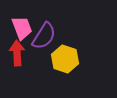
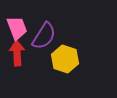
pink trapezoid: moved 5 px left
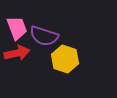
purple semicircle: rotated 76 degrees clockwise
red arrow: rotated 80 degrees clockwise
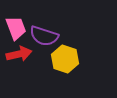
pink trapezoid: moved 1 px left
red arrow: moved 2 px right, 1 px down
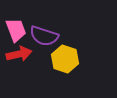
pink trapezoid: moved 2 px down
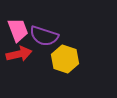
pink trapezoid: moved 2 px right
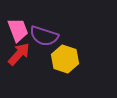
red arrow: rotated 35 degrees counterclockwise
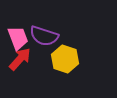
pink trapezoid: moved 8 px down
red arrow: moved 1 px right, 5 px down
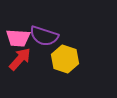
pink trapezoid: rotated 115 degrees clockwise
